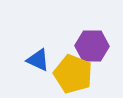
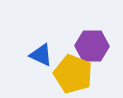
blue triangle: moved 3 px right, 5 px up
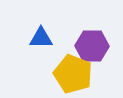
blue triangle: moved 17 px up; rotated 25 degrees counterclockwise
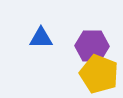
yellow pentagon: moved 26 px right
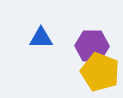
yellow pentagon: moved 1 px right, 2 px up
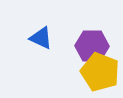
blue triangle: rotated 25 degrees clockwise
